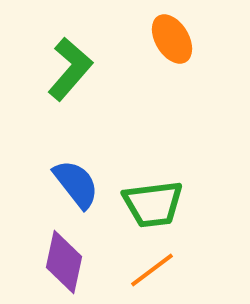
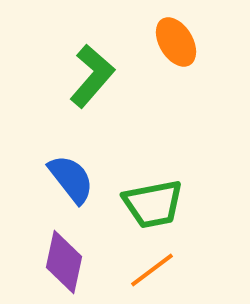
orange ellipse: moved 4 px right, 3 px down
green L-shape: moved 22 px right, 7 px down
blue semicircle: moved 5 px left, 5 px up
green trapezoid: rotated 4 degrees counterclockwise
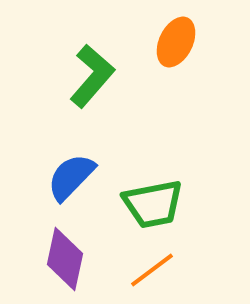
orange ellipse: rotated 57 degrees clockwise
blue semicircle: moved 2 px up; rotated 98 degrees counterclockwise
purple diamond: moved 1 px right, 3 px up
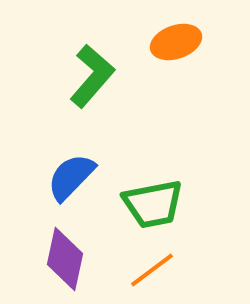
orange ellipse: rotated 45 degrees clockwise
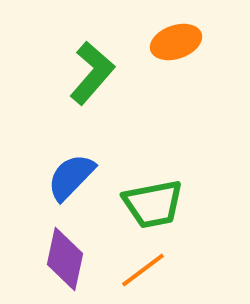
green L-shape: moved 3 px up
orange line: moved 9 px left
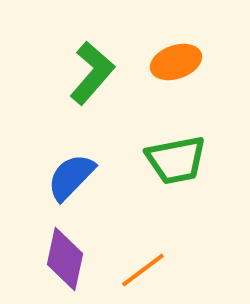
orange ellipse: moved 20 px down
green trapezoid: moved 23 px right, 44 px up
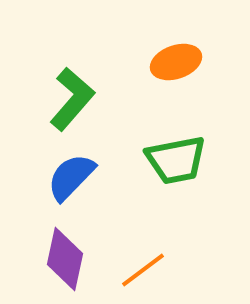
green L-shape: moved 20 px left, 26 px down
